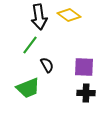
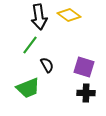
purple square: rotated 15 degrees clockwise
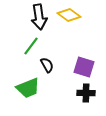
green line: moved 1 px right, 1 px down
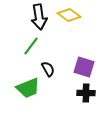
black semicircle: moved 1 px right, 4 px down
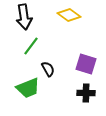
black arrow: moved 15 px left
purple square: moved 2 px right, 3 px up
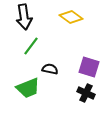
yellow diamond: moved 2 px right, 2 px down
purple square: moved 3 px right, 3 px down
black semicircle: moved 2 px right; rotated 49 degrees counterclockwise
black cross: rotated 24 degrees clockwise
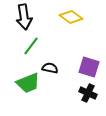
black semicircle: moved 1 px up
green trapezoid: moved 5 px up
black cross: moved 2 px right
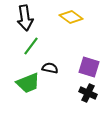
black arrow: moved 1 px right, 1 px down
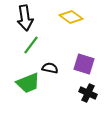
green line: moved 1 px up
purple square: moved 5 px left, 3 px up
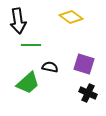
black arrow: moved 7 px left, 3 px down
green line: rotated 54 degrees clockwise
black semicircle: moved 1 px up
green trapezoid: rotated 20 degrees counterclockwise
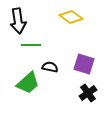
black cross: rotated 30 degrees clockwise
